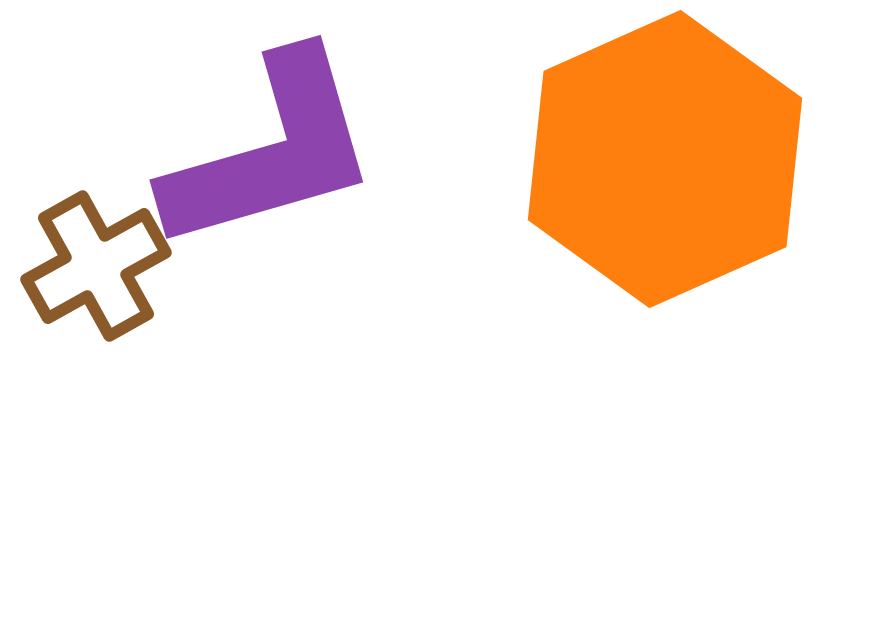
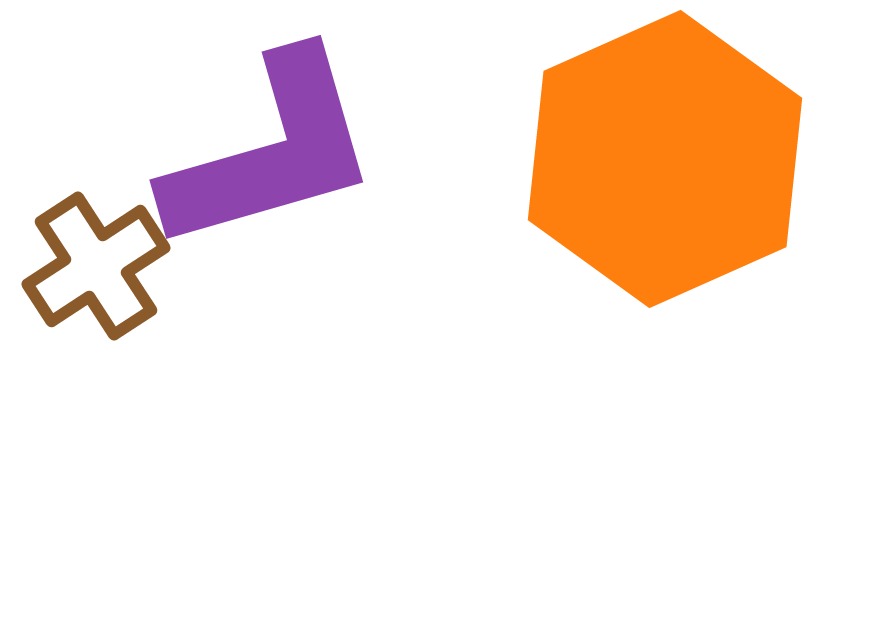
brown cross: rotated 4 degrees counterclockwise
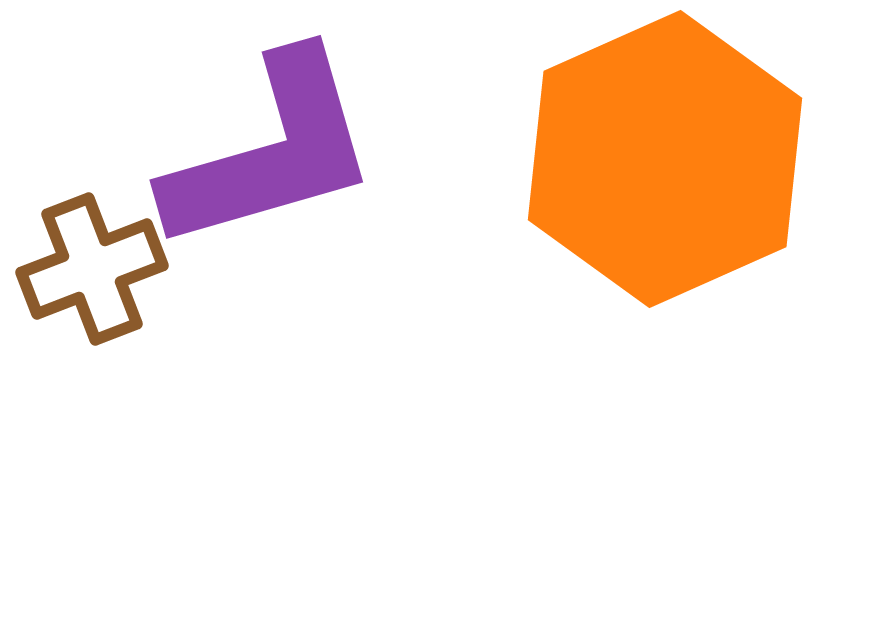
brown cross: moved 4 px left, 3 px down; rotated 12 degrees clockwise
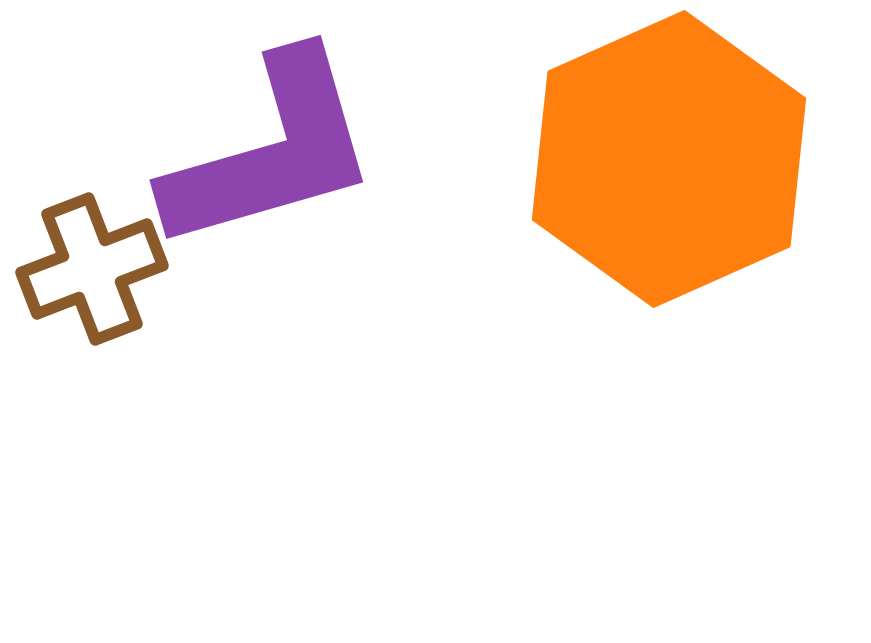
orange hexagon: moved 4 px right
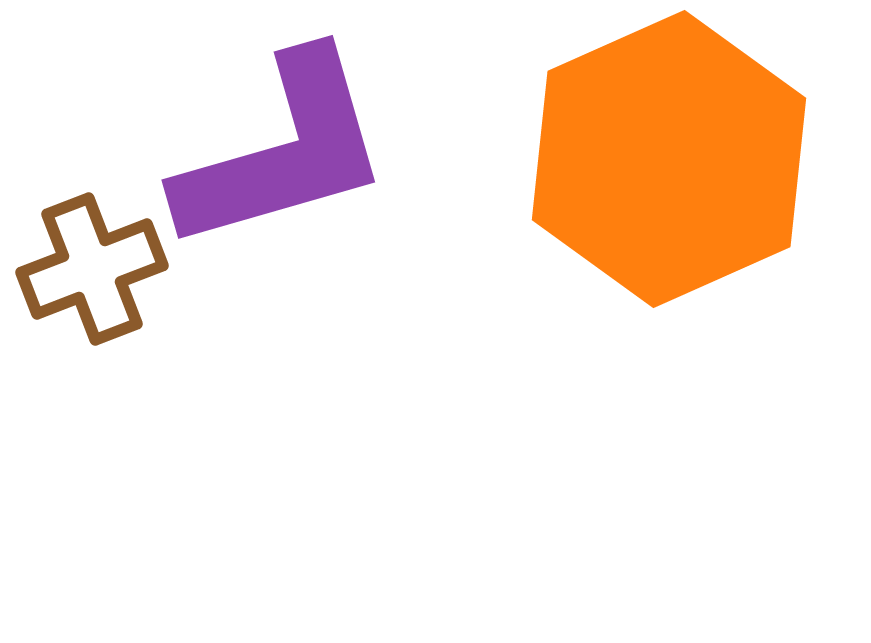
purple L-shape: moved 12 px right
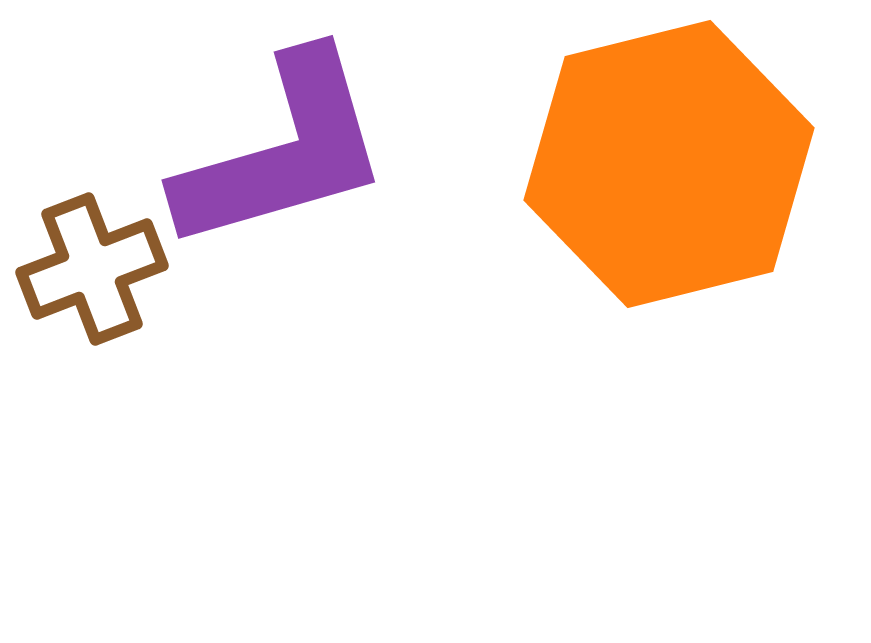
orange hexagon: moved 5 px down; rotated 10 degrees clockwise
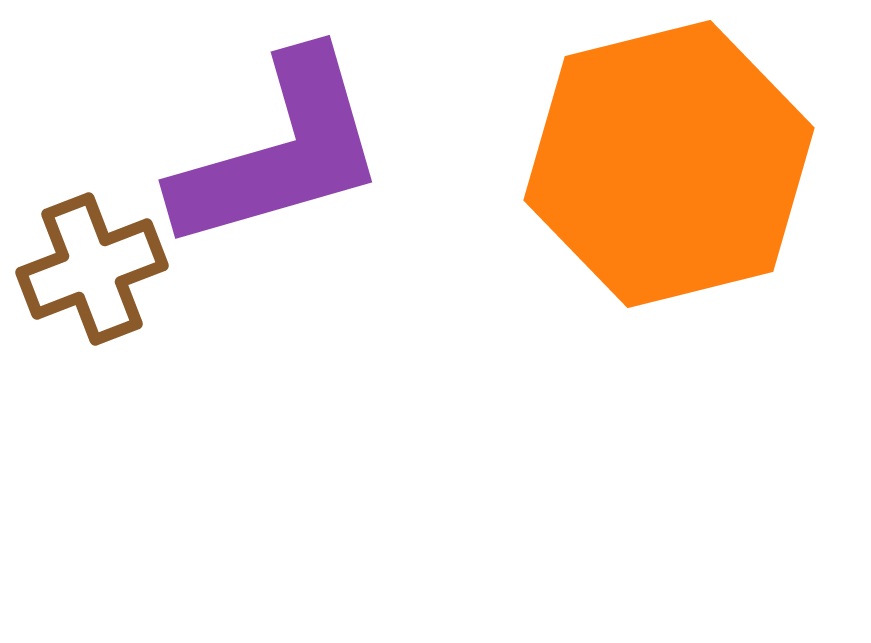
purple L-shape: moved 3 px left
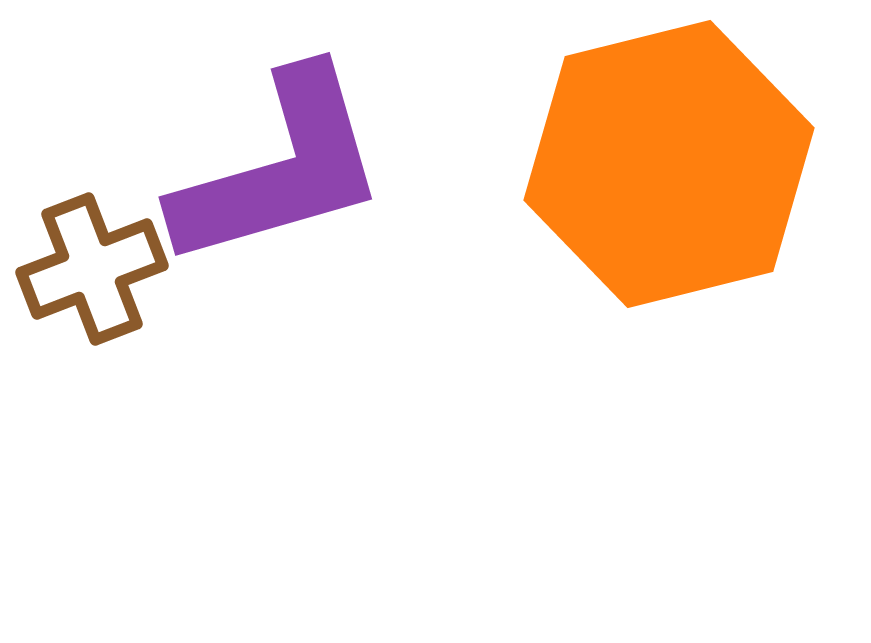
purple L-shape: moved 17 px down
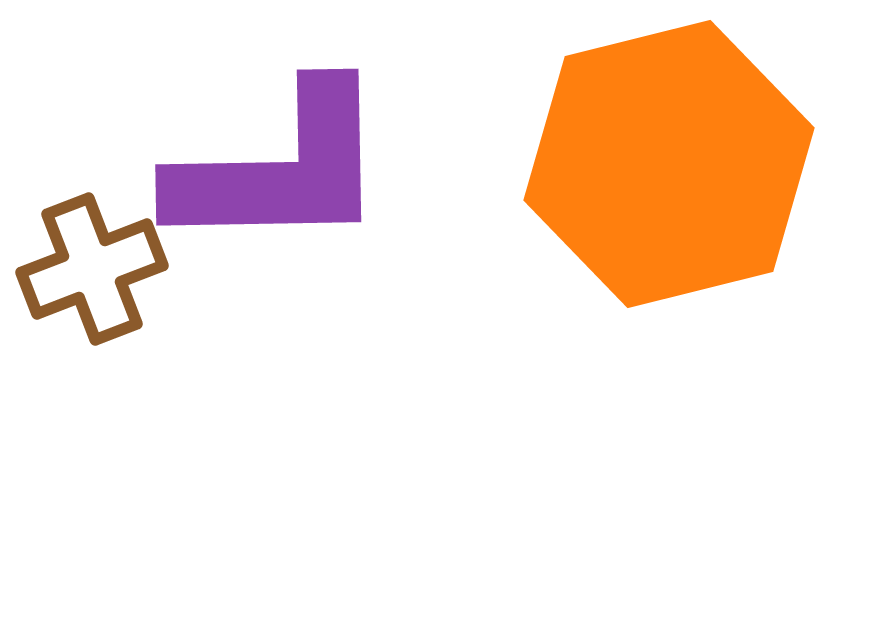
purple L-shape: rotated 15 degrees clockwise
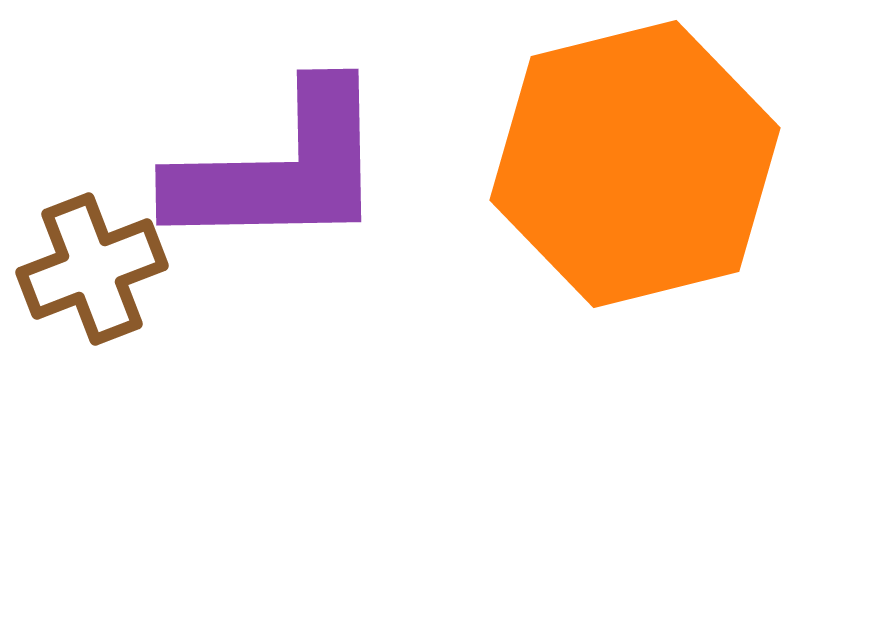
orange hexagon: moved 34 px left
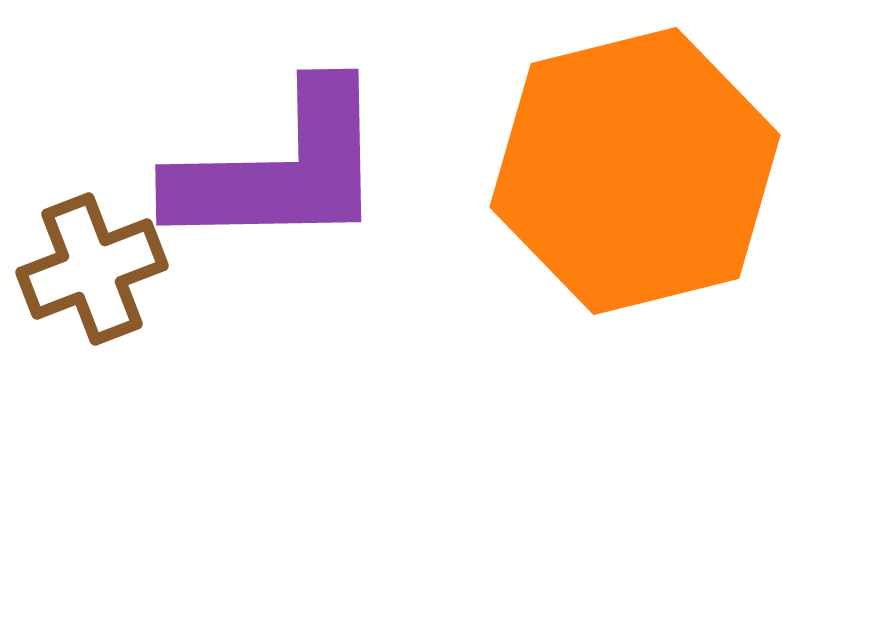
orange hexagon: moved 7 px down
